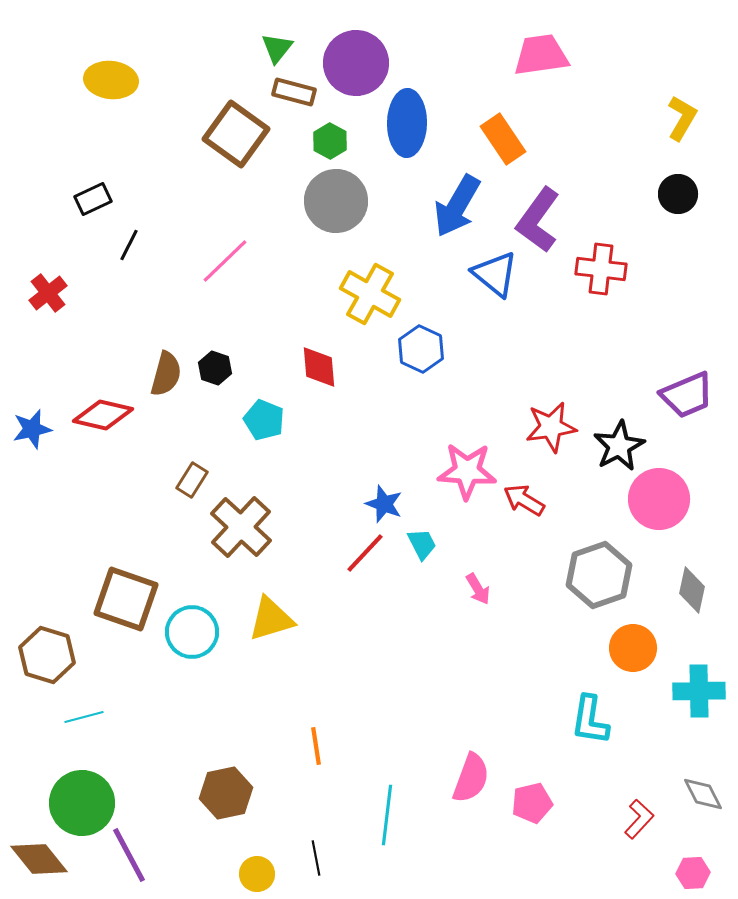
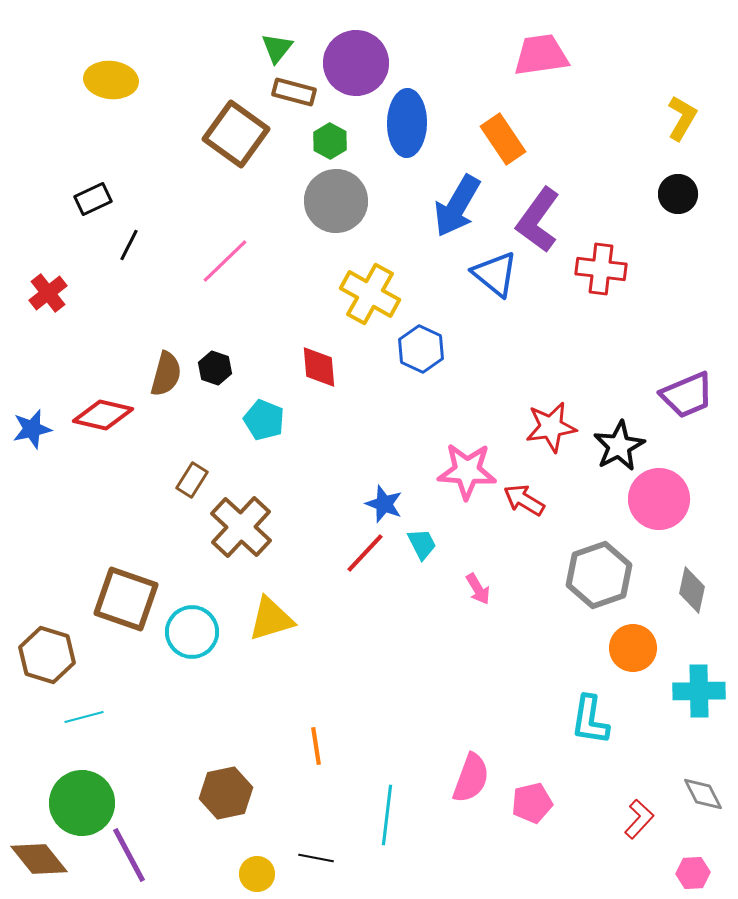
black line at (316, 858): rotated 68 degrees counterclockwise
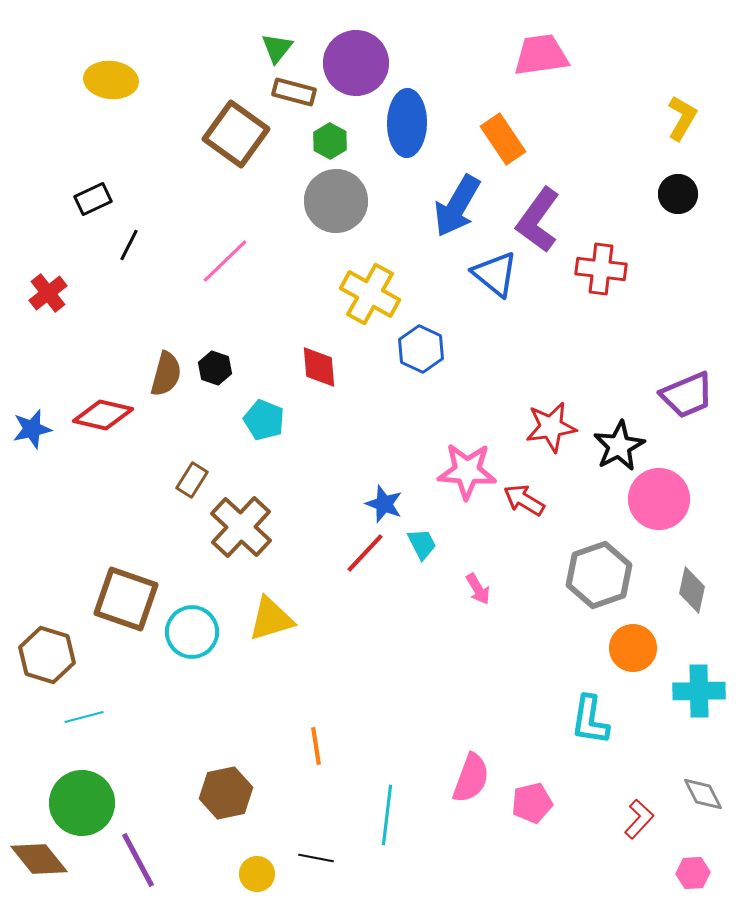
purple line at (129, 855): moved 9 px right, 5 px down
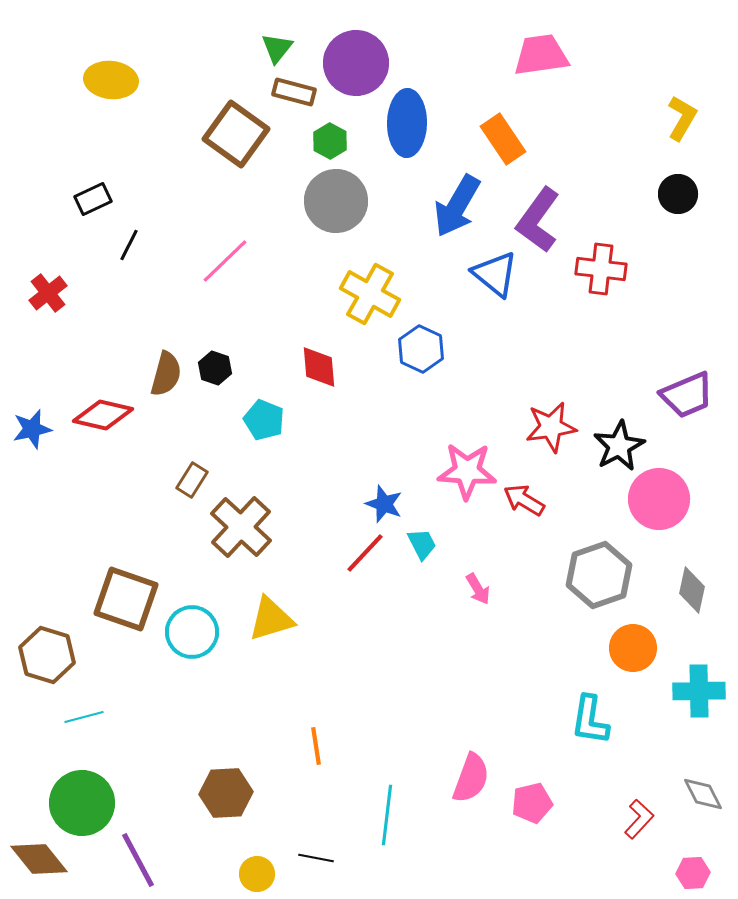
brown hexagon at (226, 793): rotated 9 degrees clockwise
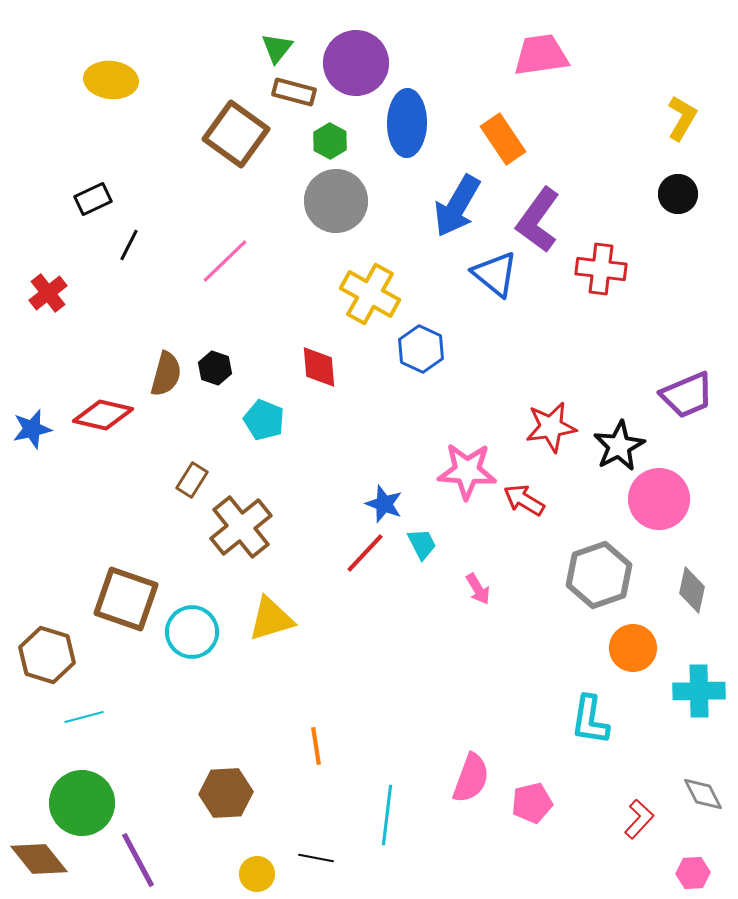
brown cross at (241, 527): rotated 8 degrees clockwise
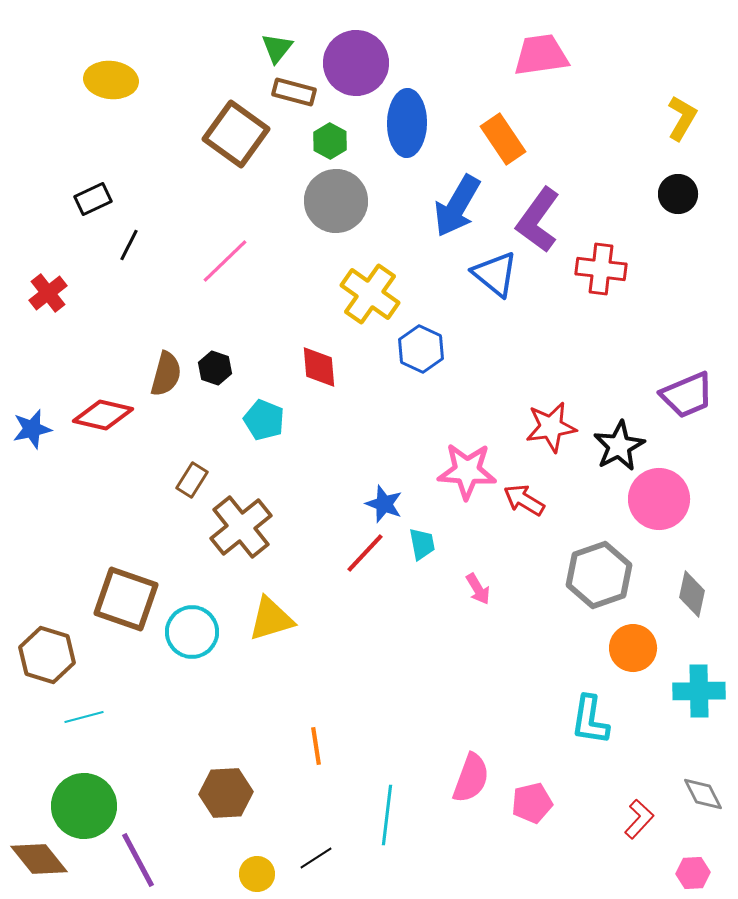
yellow cross at (370, 294): rotated 6 degrees clockwise
cyan trapezoid at (422, 544): rotated 16 degrees clockwise
gray diamond at (692, 590): moved 4 px down
green circle at (82, 803): moved 2 px right, 3 px down
black line at (316, 858): rotated 44 degrees counterclockwise
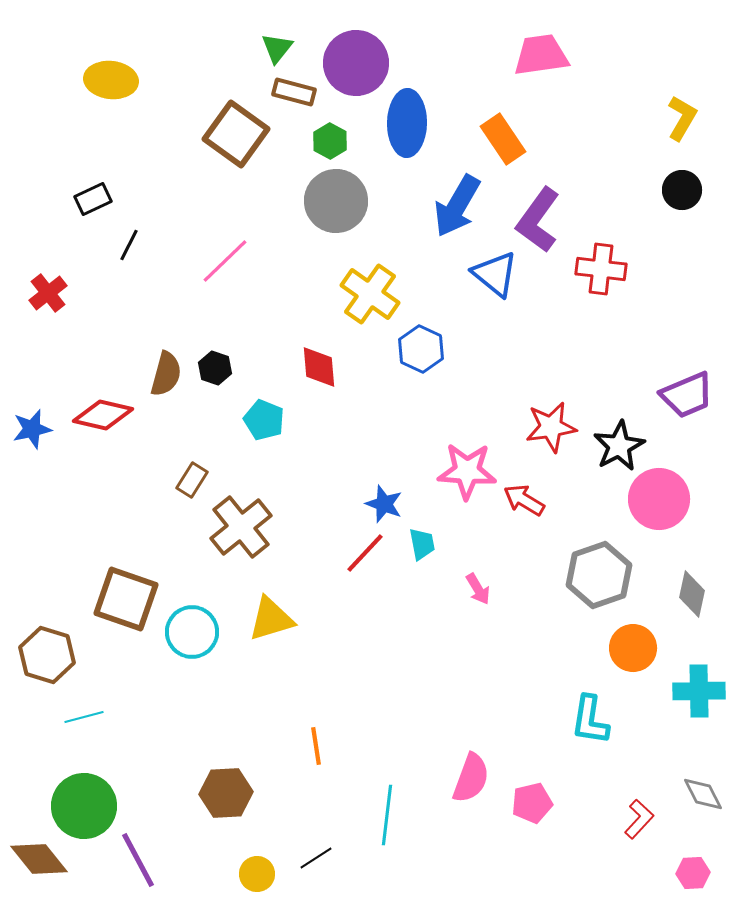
black circle at (678, 194): moved 4 px right, 4 px up
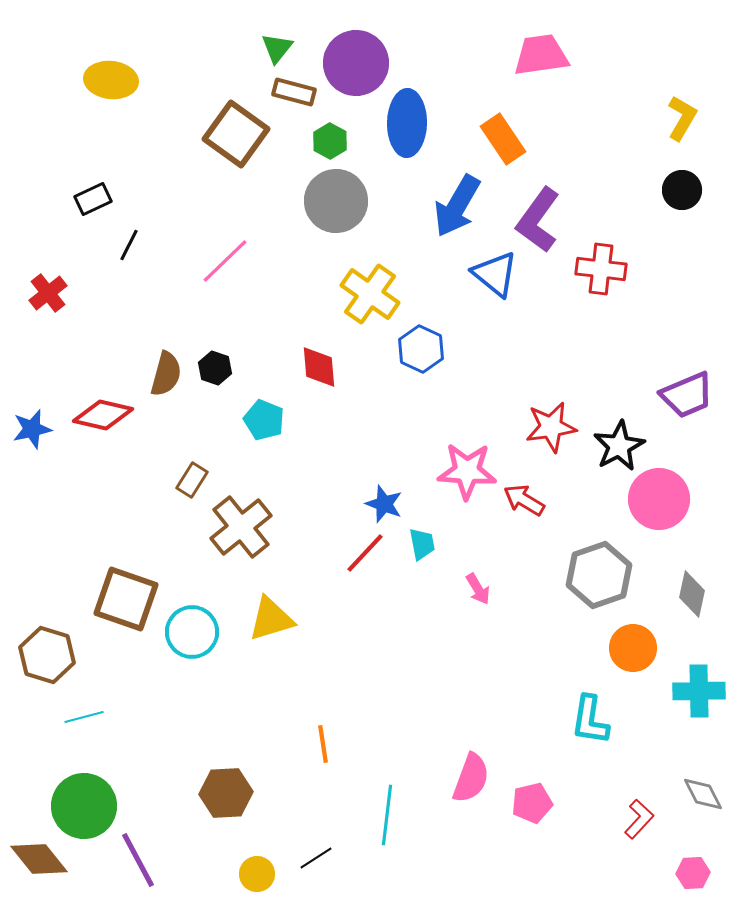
orange line at (316, 746): moved 7 px right, 2 px up
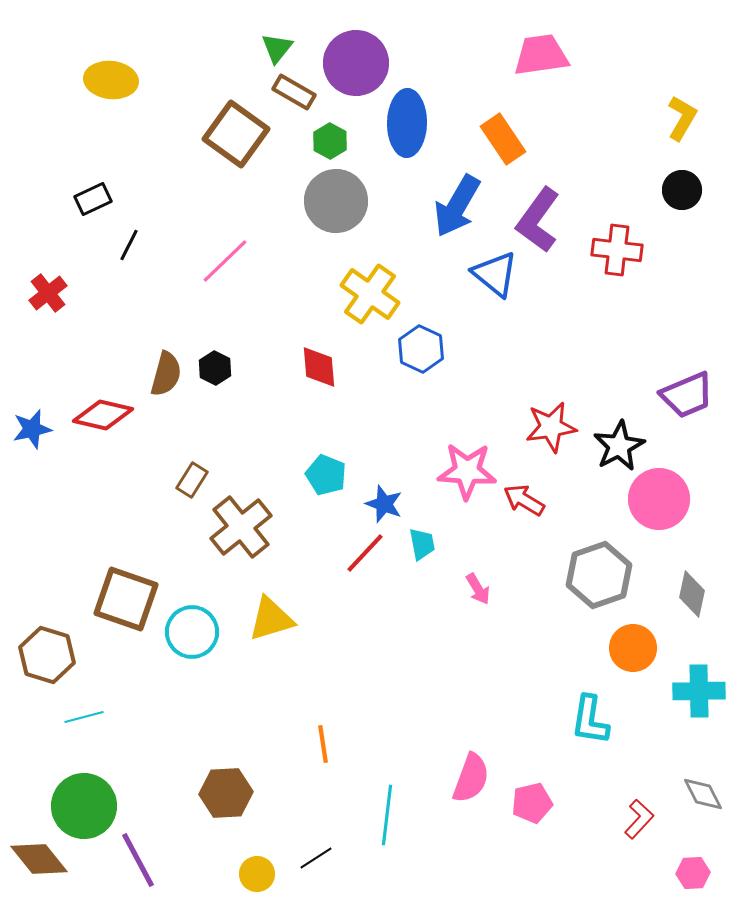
brown rectangle at (294, 92): rotated 15 degrees clockwise
red cross at (601, 269): moved 16 px right, 19 px up
black hexagon at (215, 368): rotated 8 degrees clockwise
cyan pentagon at (264, 420): moved 62 px right, 55 px down
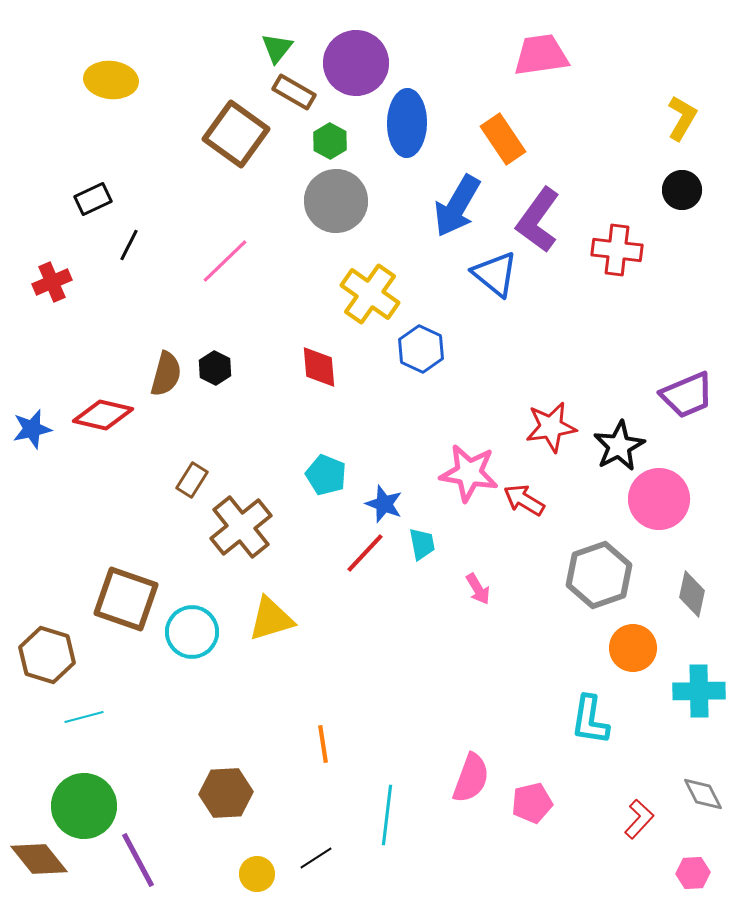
red cross at (48, 293): moved 4 px right, 11 px up; rotated 15 degrees clockwise
pink star at (467, 471): moved 2 px right, 2 px down; rotated 6 degrees clockwise
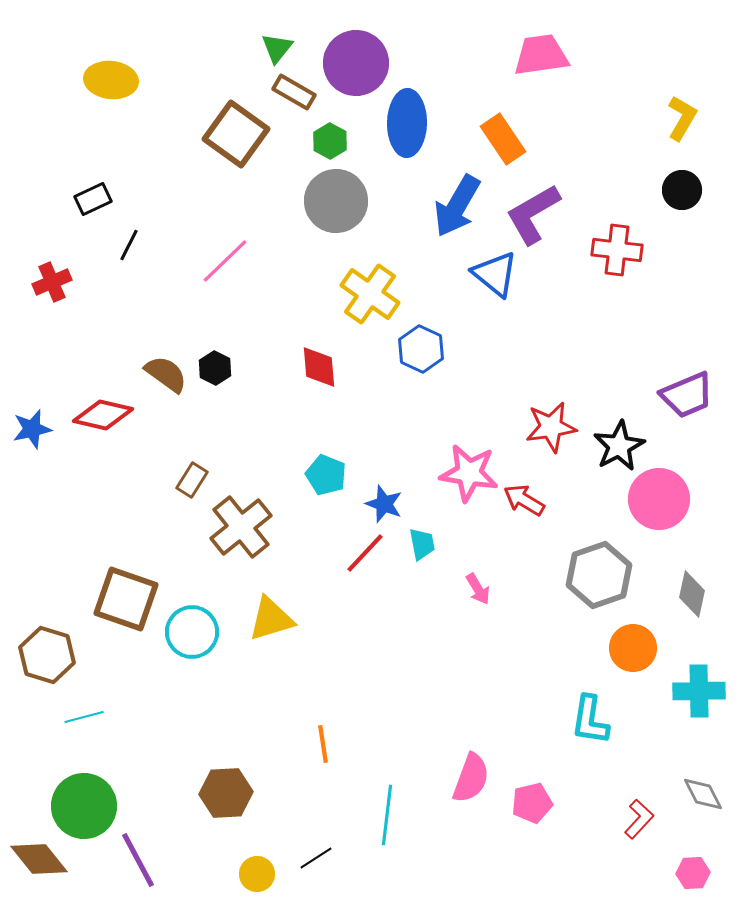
purple L-shape at (538, 220): moved 5 px left, 6 px up; rotated 24 degrees clockwise
brown semicircle at (166, 374): rotated 69 degrees counterclockwise
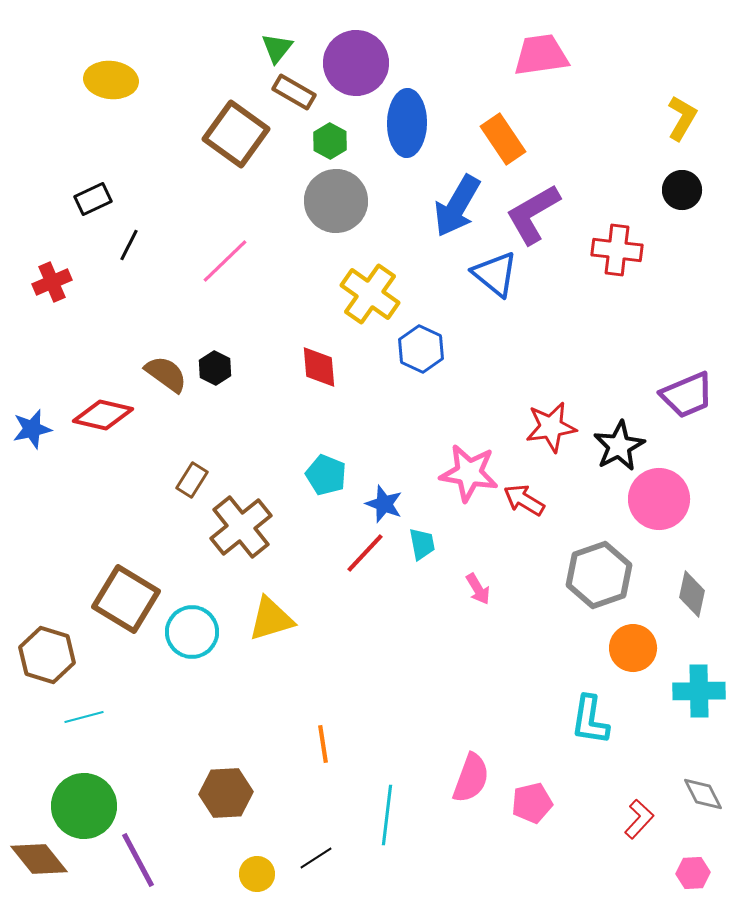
brown square at (126, 599): rotated 12 degrees clockwise
